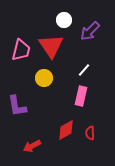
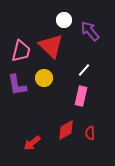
purple arrow: rotated 95 degrees clockwise
red triangle: rotated 12 degrees counterclockwise
pink trapezoid: moved 1 px down
purple L-shape: moved 21 px up
red arrow: moved 3 px up; rotated 12 degrees counterclockwise
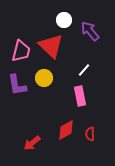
pink rectangle: moved 1 px left; rotated 24 degrees counterclockwise
red semicircle: moved 1 px down
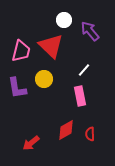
yellow circle: moved 1 px down
purple L-shape: moved 3 px down
red arrow: moved 1 px left
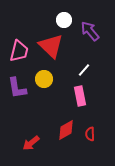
pink trapezoid: moved 2 px left
